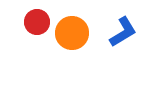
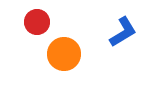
orange circle: moved 8 px left, 21 px down
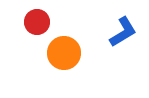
orange circle: moved 1 px up
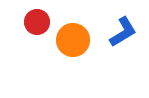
orange circle: moved 9 px right, 13 px up
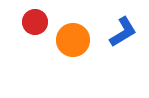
red circle: moved 2 px left
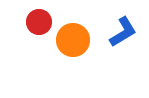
red circle: moved 4 px right
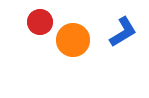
red circle: moved 1 px right
